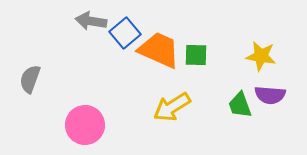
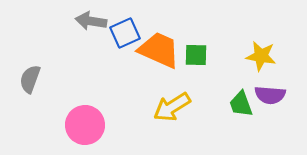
blue square: rotated 16 degrees clockwise
green trapezoid: moved 1 px right, 1 px up
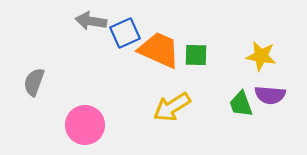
gray semicircle: moved 4 px right, 3 px down
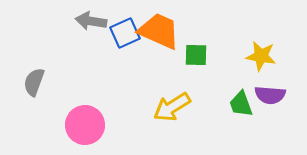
orange trapezoid: moved 19 px up
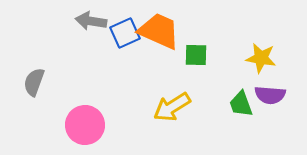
yellow star: moved 2 px down
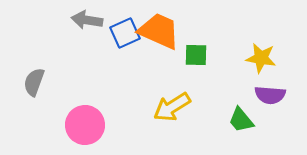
gray arrow: moved 4 px left, 1 px up
green trapezoid: moved 16 px down; rotated 20 degrees counterclockwise
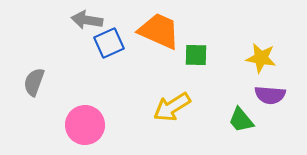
blue square: moved 16 px left, 10 px down
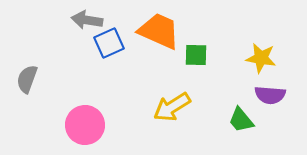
gray semicircle: moved 7 px left, 3 px up
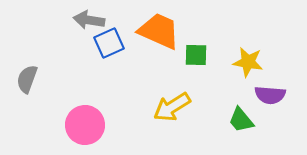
gray arrow: moved 2 px right
yellow star: moved 13 px left, 4 px down
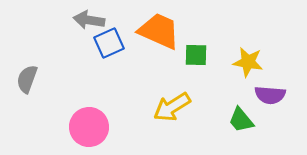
pink circle: moved 4 px right, 2 px down
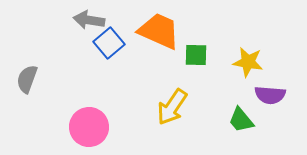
blue square: rotated 16 degrees counterclockwise
yellow arrow: rotated 24 degrees counterclockwise
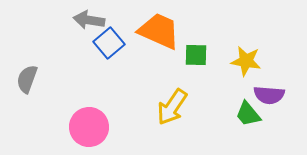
yellow star: moved 2 px left, 1 px up
purple semicircle: moved 1 px left
green trapezoid: moved 7 px right, 6 px up
